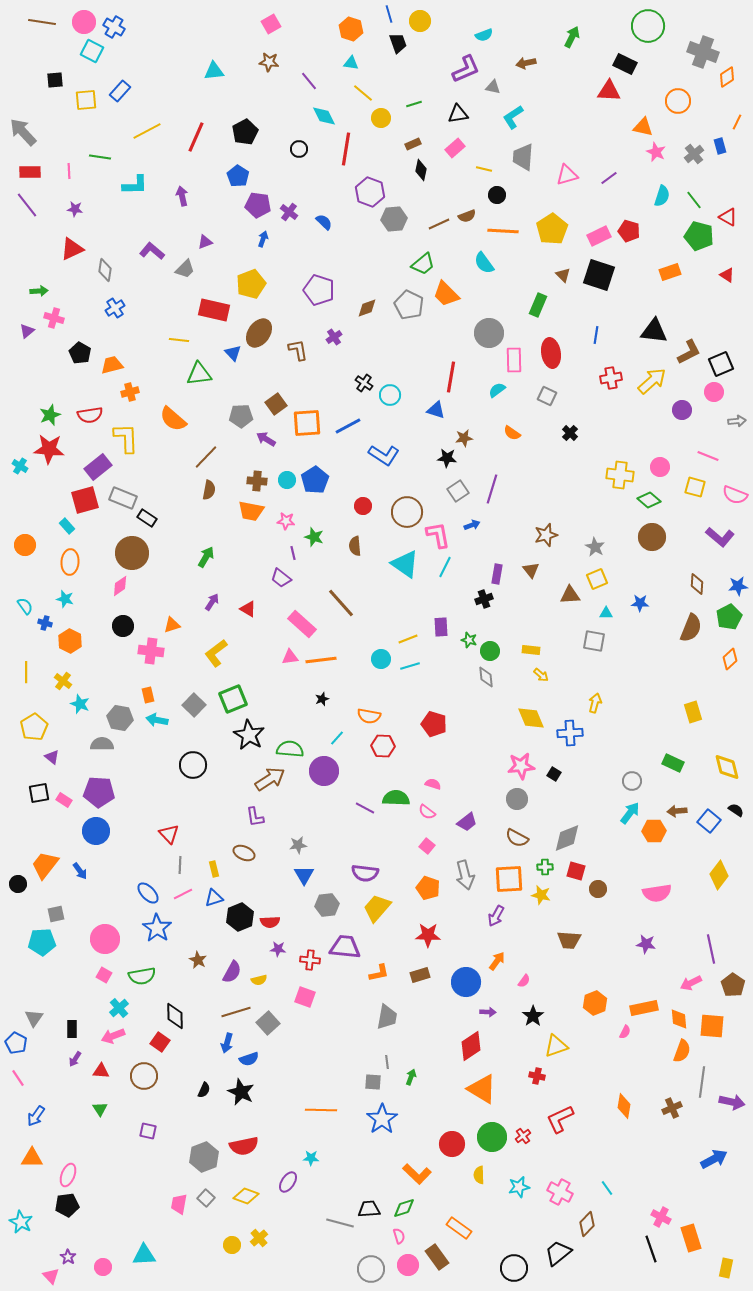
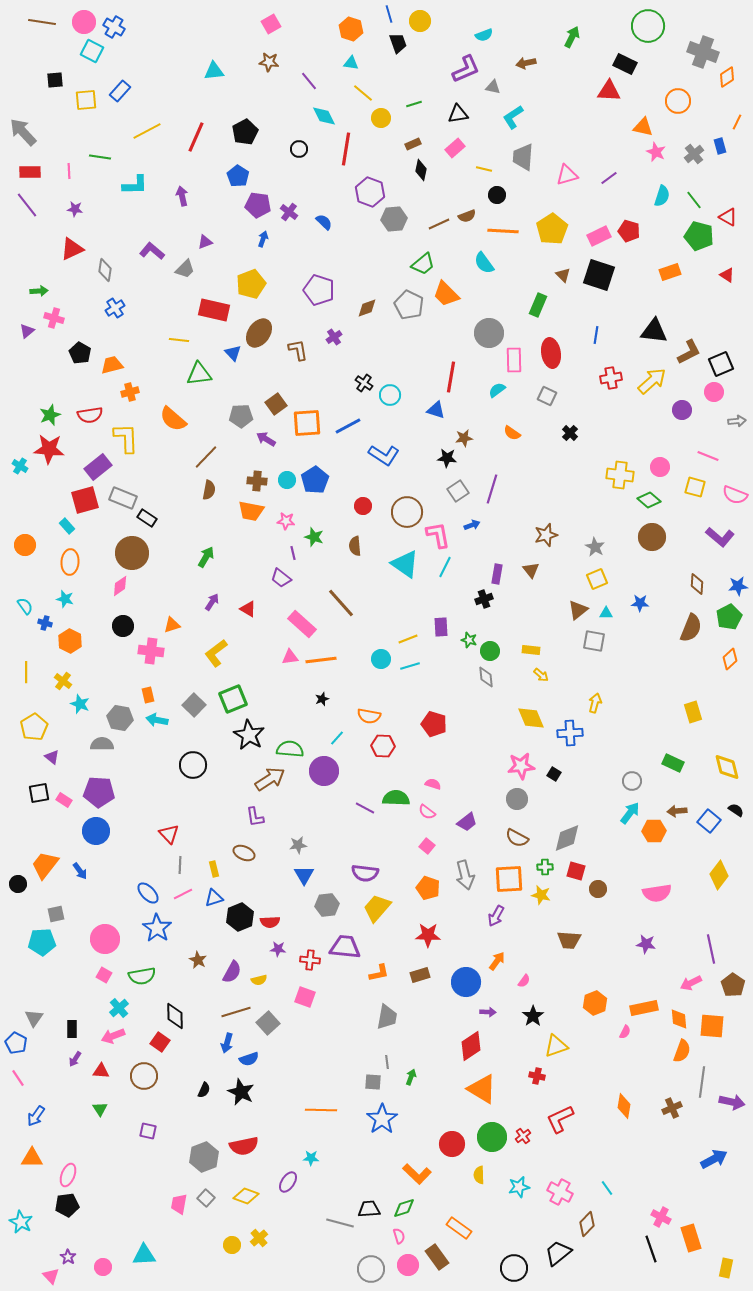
brown triangle at (570, 595): moved 8 px right, 15 px down; rotated 35 degrees counterclockwise
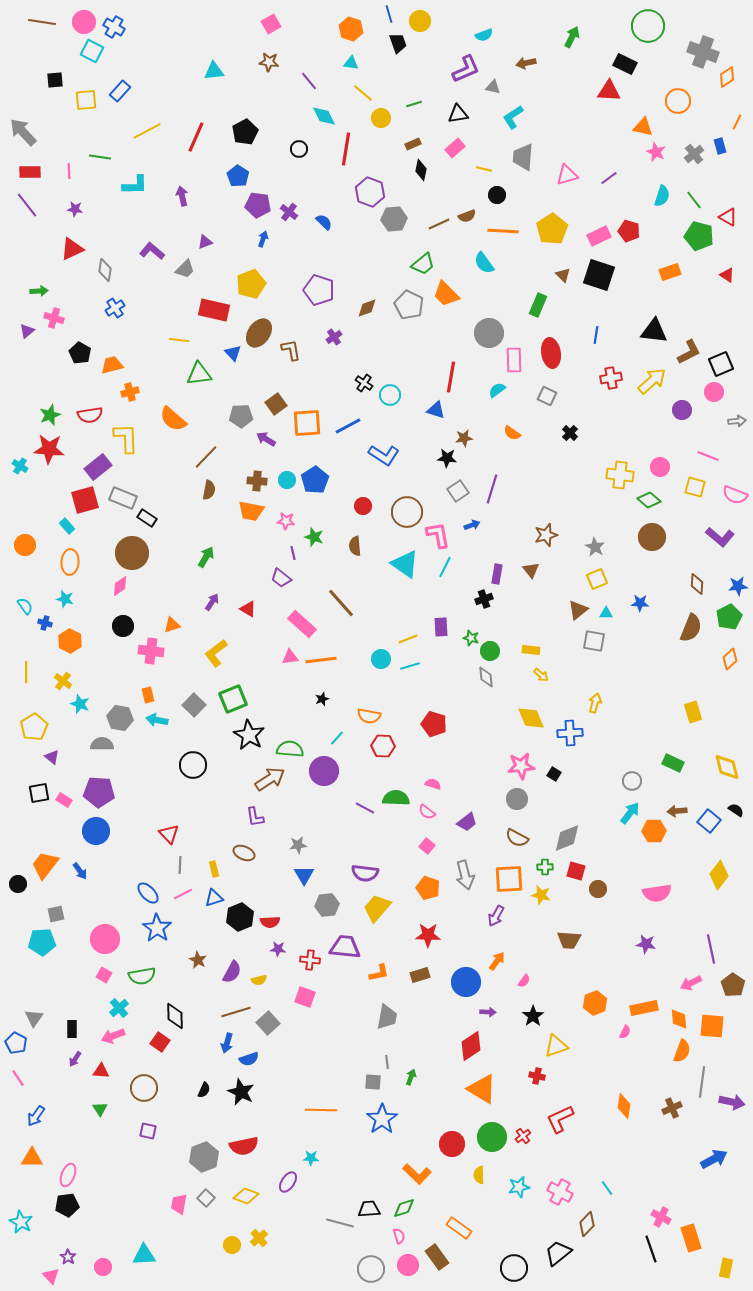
brown L-shape at (298, 350): moved 7 px left
green star at (469, 640): moved 2 px right, 2 px up
brown circle at (144, 1076): moved 12 px down
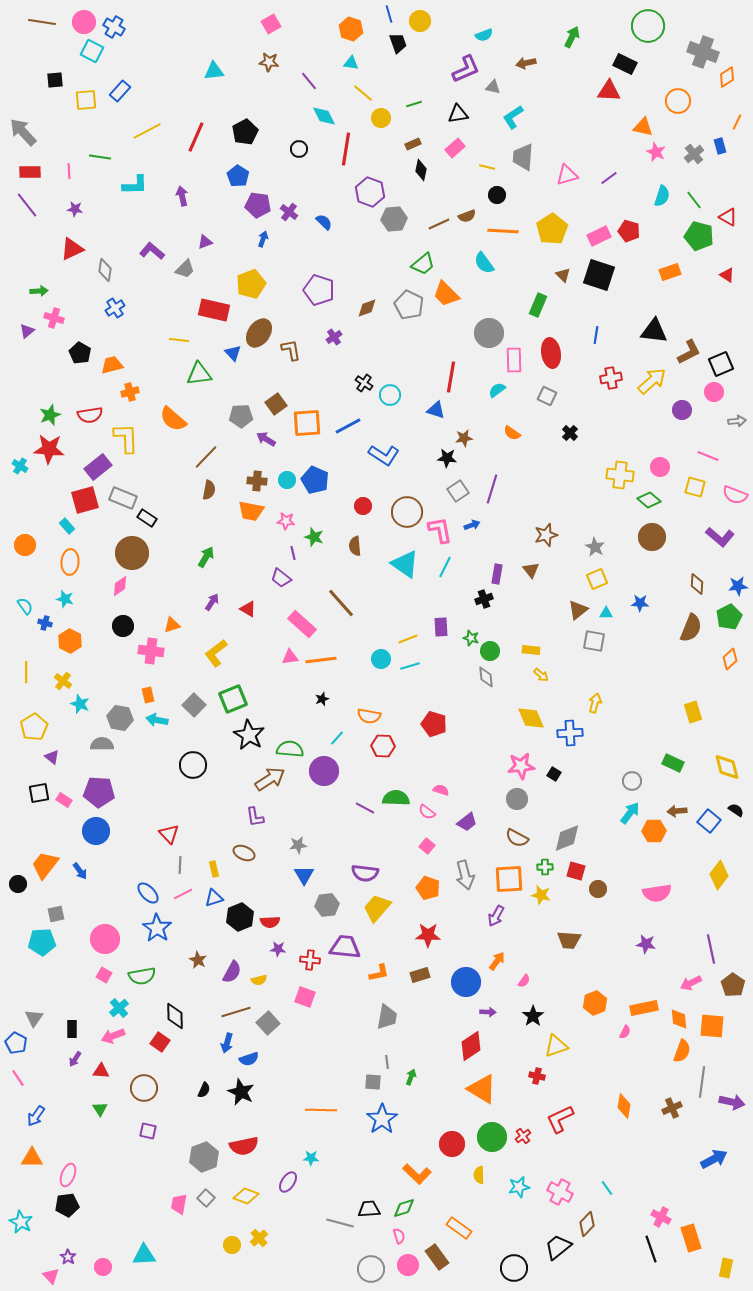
yellow line at (484, 169): moved 3 px right, 2 px up
blue pentagon at (315, 480): rotated 16 degrees counterclockwise
pink L-shape at (438, 535): moved 2 px right, 5 px up
pink semicircle at (433, 784): moved 8 px right, 6 px down
black trapezoid at (558, 1253): moved 6 px up
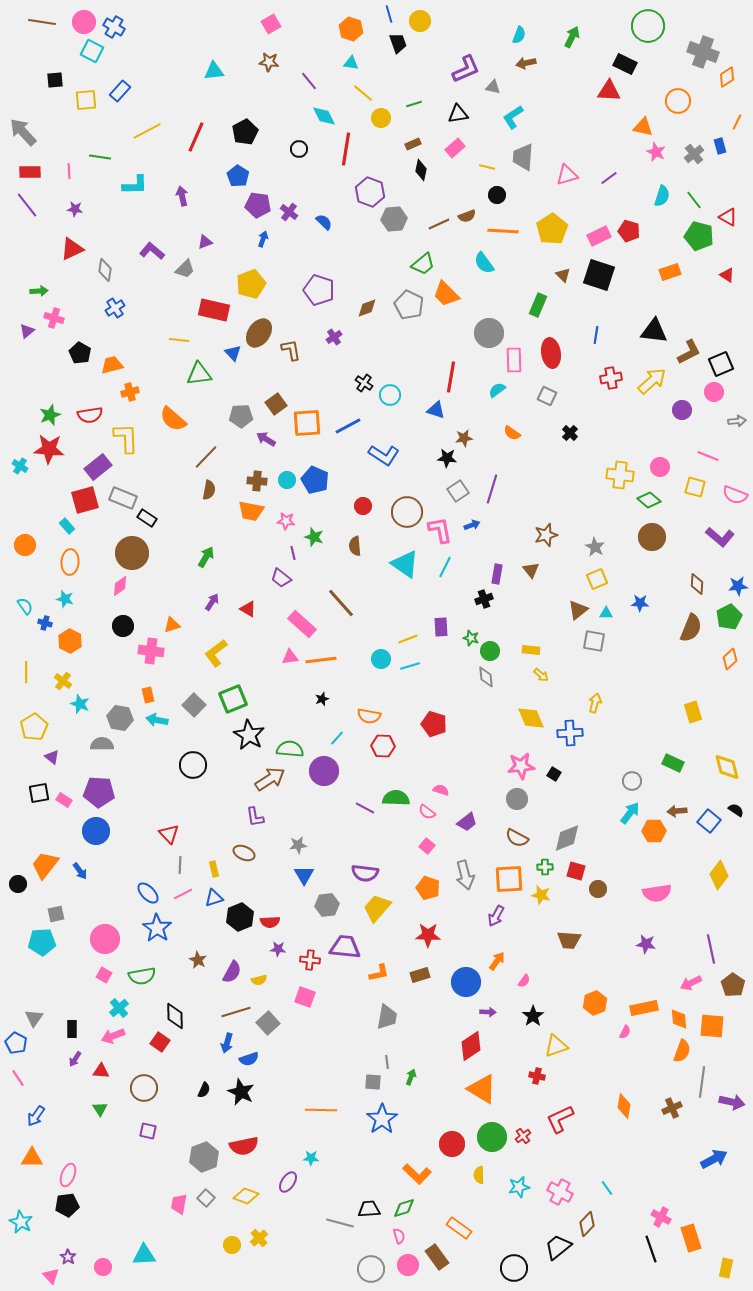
cyan semicircle at (484, 35): moved 35 px right; rotated 48 degrees counterclockwise
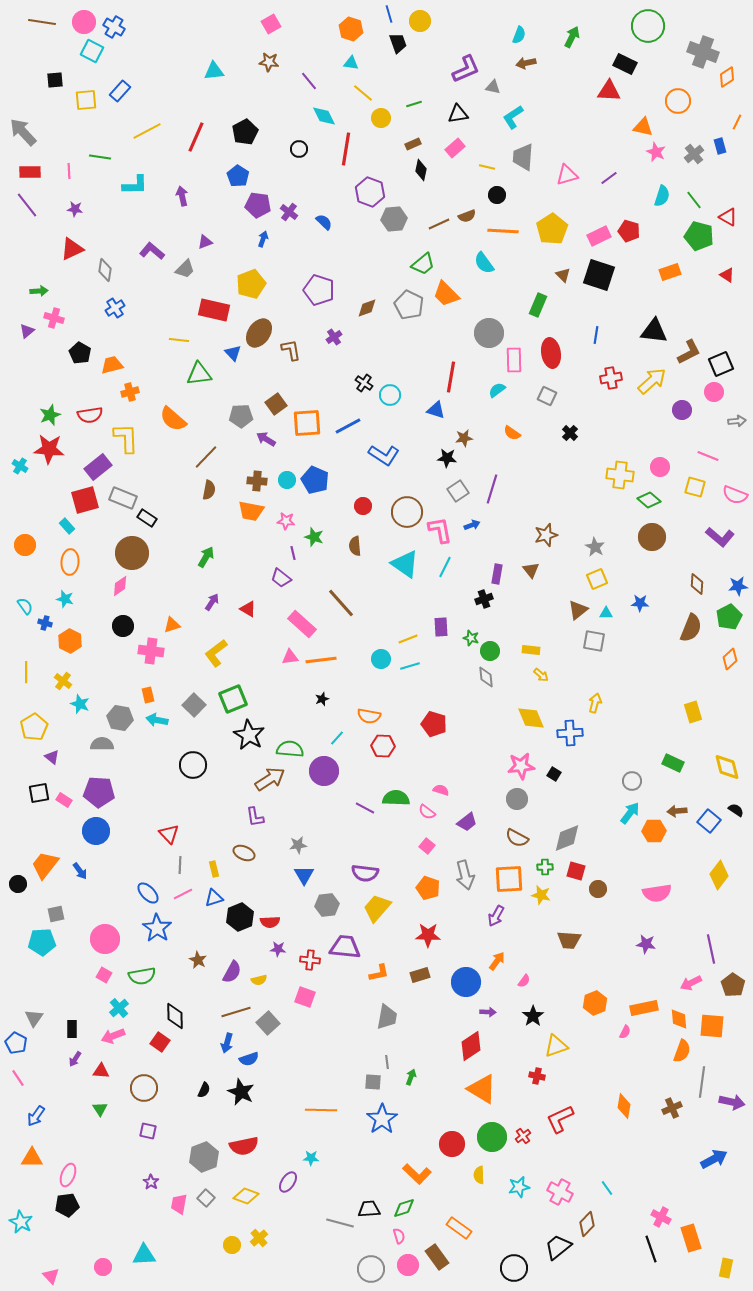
purple star at (68, 1257): moved 83 px right, 75 px up
